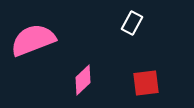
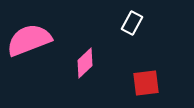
pink semicircle: moved 4 px left
pink diamond: moved 2 px right, 17 px up
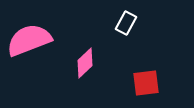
white rectangle: moved 6 px left
